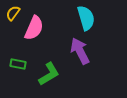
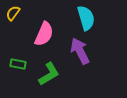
pink semicircle: moved 10 px right, 6 px down
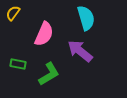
purple arrow: rotated 24 degrees counterclockwise
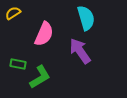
yellow semicircle: rotated 21 degrees clockwise
purple arrow: rotated 16 degrees clockwise
green L-shape: moved 9 px left, 3 px down
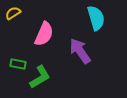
cyan semicircle: moved 10 px right
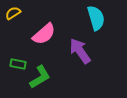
pink semicircle: rotated 25 degrees clockwise
